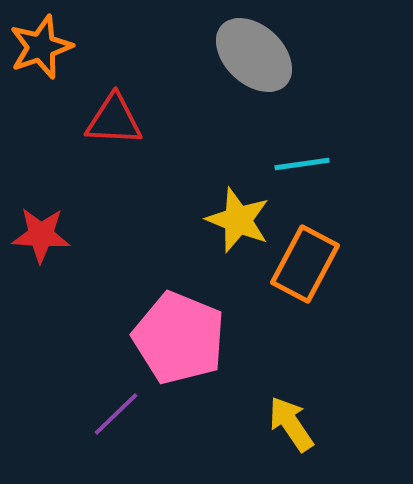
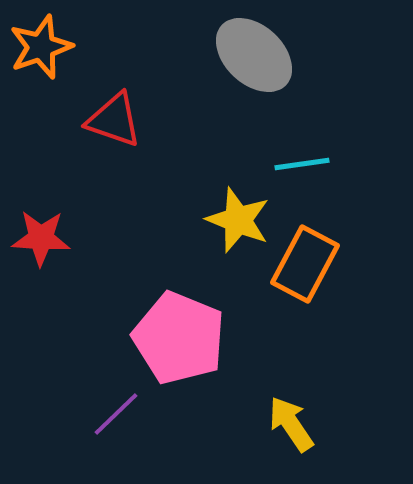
red triangle: rotated 16 degrees clockwise
red star: moved 3 px down
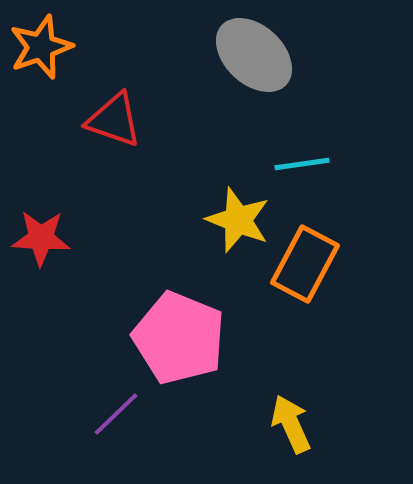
yellow arrow: rotated 10 degrees clockwise
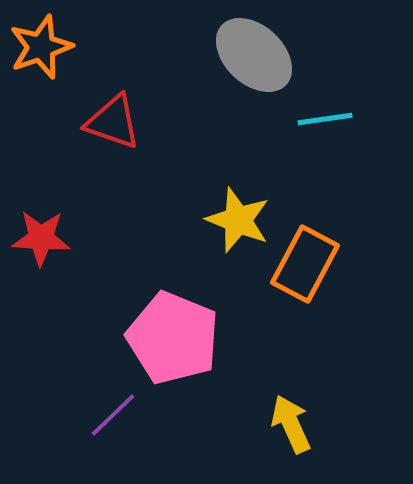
red triangle: moved 1 px left, 2 px down
cyan line: moved 23 px right, 45 px up
pink pentagon: moved 6 px left
purple line: moved 3 px left, 1 px down
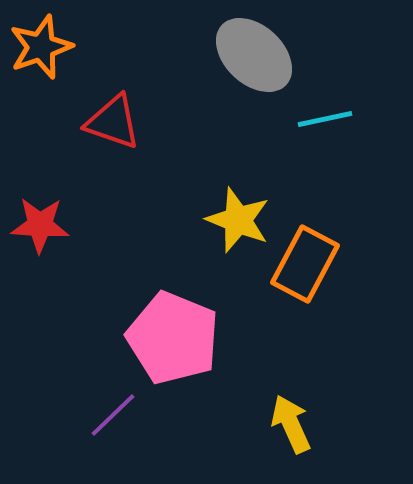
cyan line: rotated 4 degrees counterclockwise
red star: moved 1 px left, 13 px up
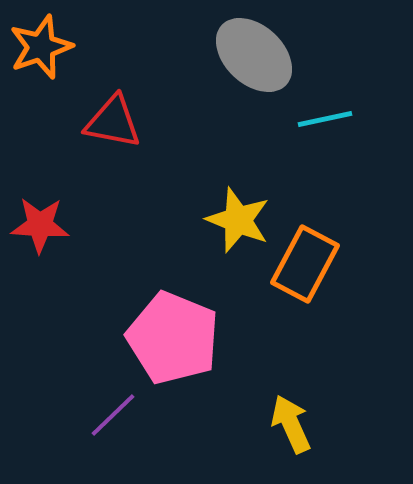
red triangle: rotated 8 degrees counterclockwise
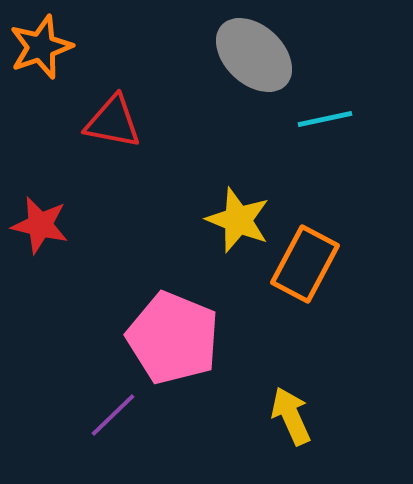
red star: rotated 10 degrees clockwise
yellow arrow: moved 8 px up
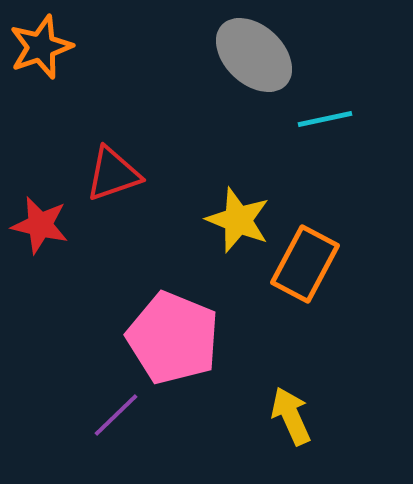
red triangle: moved 52 px down; rotated 30 degrees counterclockwise
purple line: moved 3 px right
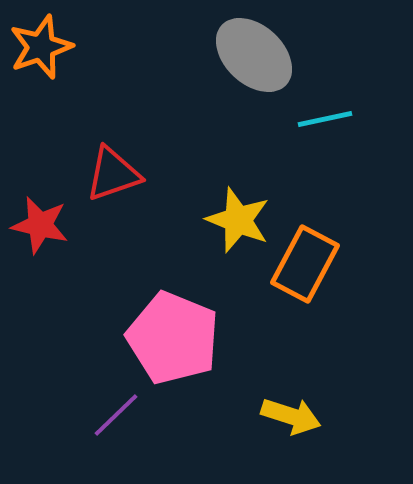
yellow arrow: rotated 132 degrees clockwise
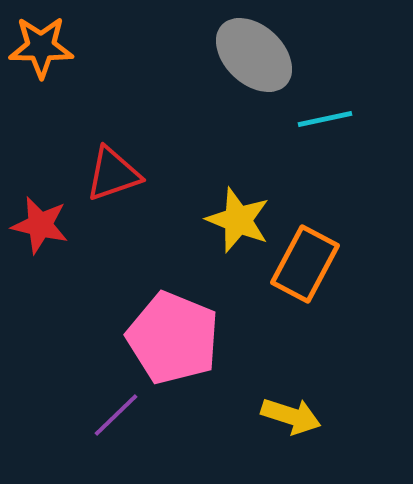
orange star: rotated 20 degrees clockwise
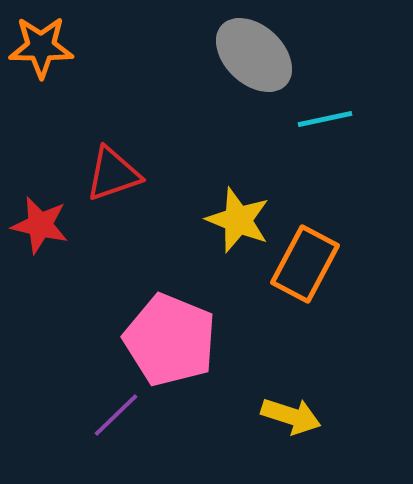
pink pentagon: moved 3 px left, 2 px down
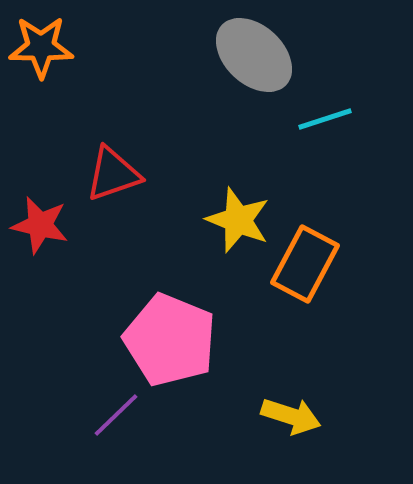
cyan line: rotated 6 degrees counterclockwise
